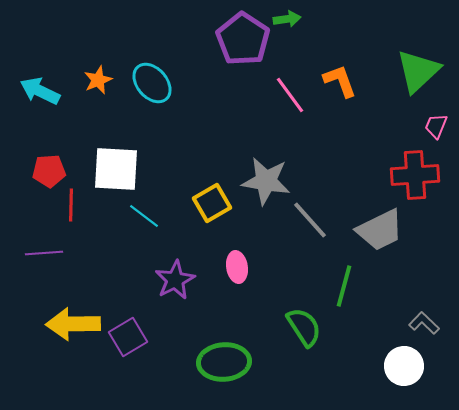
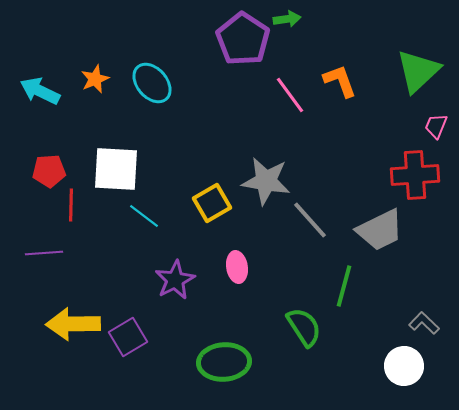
orange star: moved 3 px left, 1 px up
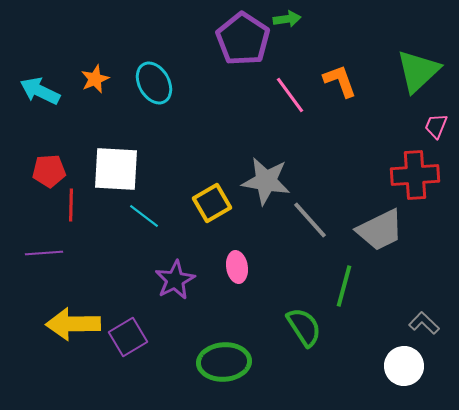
cyan ellipse: moved 2 px right; rotated 12 degrees clockwise
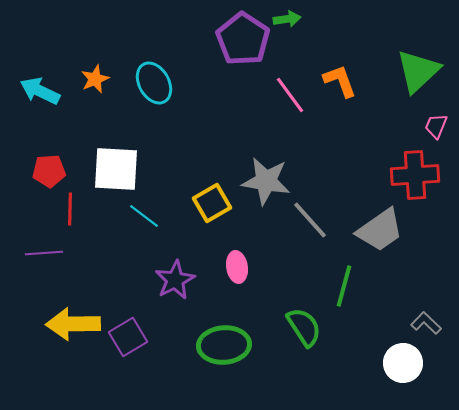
red line: moved 1 px left, 4 px down
gray trapezoid: rotated 9 degrees counterclockwise
gray L-shape: moved 2 px right
green ellipse: moved 17 px up
white circle: moved 1 px left, 3 px up
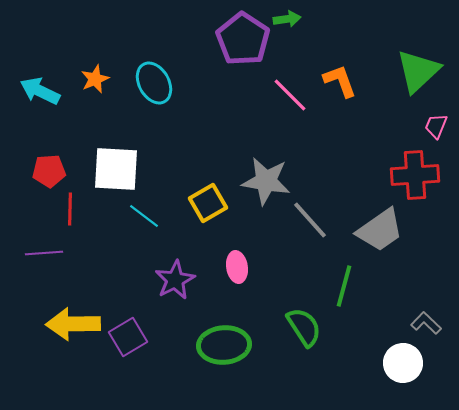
pink line: rotated 9 degrees counterclockwise
yellow square: moved 4 px left
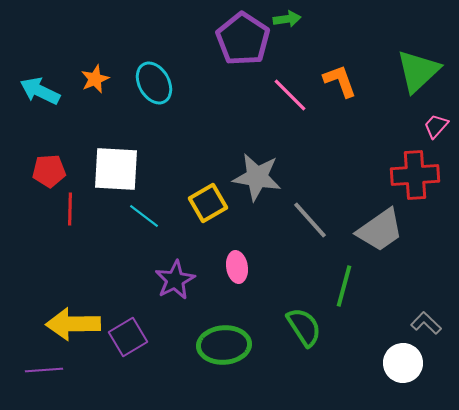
pink trapezoid: rotated 20 degrees clockwise
gray star: moved 9 px left, 4 px up
purple line: moved 117 px down
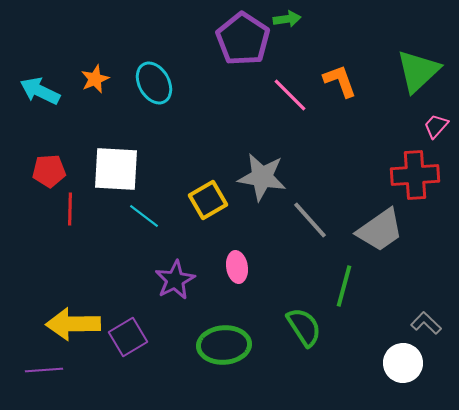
gray star: moved 5 px right
yellow square: moved 3 px up
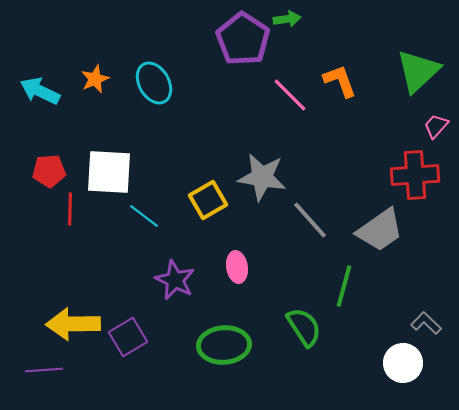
white square: moved 7 px left, 3 px down
purple star: rotated 18 degrees counterclockwise
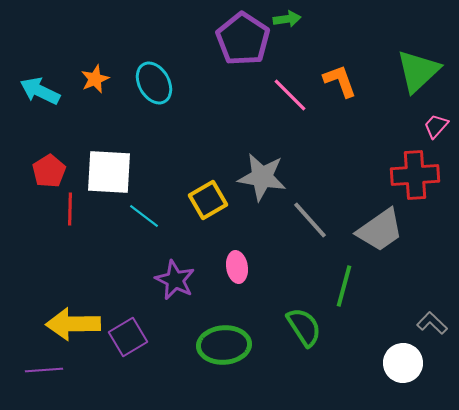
red pentagon: rotated 28 degrees counterclockwise
gray L-shape: moved 6 px right
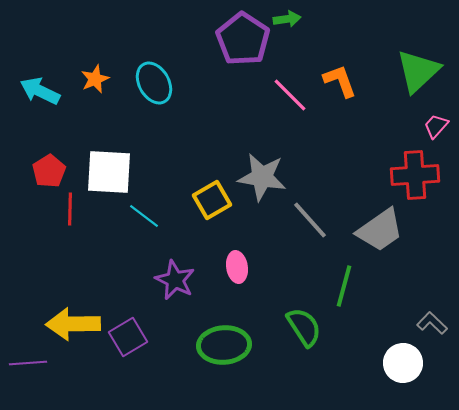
yellow square: moved 4 px right
purple line: moved 16 px left, 7 px up
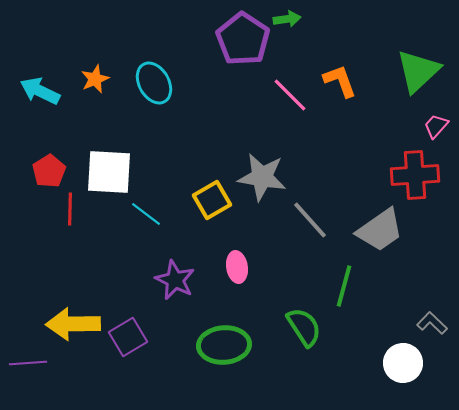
cyan line: moved 2 px right, 2 px up
